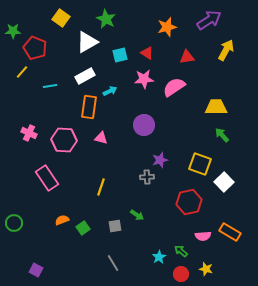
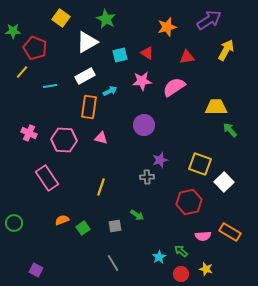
pink star at (144, 79): moved 2 px left, 2 px down
green arrow at (222, 135): moved 8 px right, 5 px up
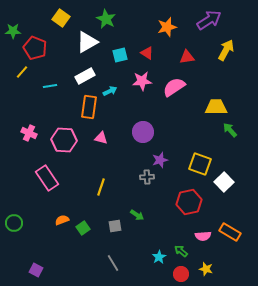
purple circle at (144, 125): moved 1 px left, 7 px down
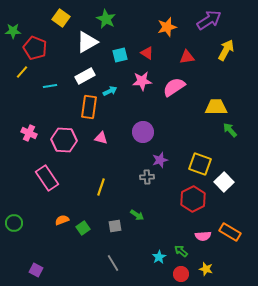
red hexagon at (189, 202): moved 4 px right, 3 px up; rotated 15 degrees counterclockwise
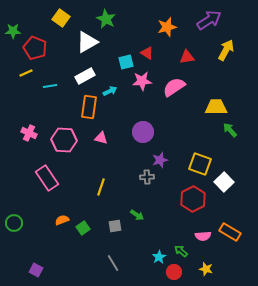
cyan square at (120, 55): moved 6 px right, 7 px down
yellow line at (22, 72): moved 4 px right, 1 px down; rotated 24 degrees clockwise
red circle at (181, 274): moved 7 px left, 2 px up
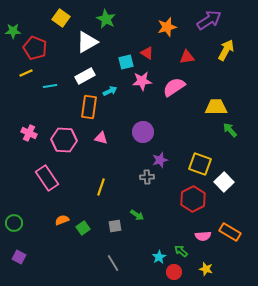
purple square at (36, 270): moved 17 px left, 13 px up
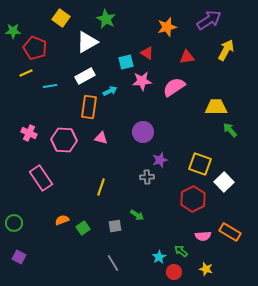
pink rectangle at (47, 178): moved 6 px left
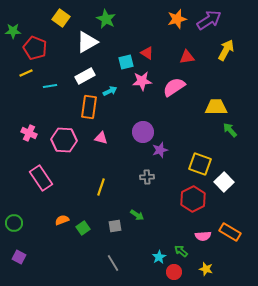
orange star at (167, 27): moved 10 px right, 8 px up
purple star at (160, 160): moved 10 px up
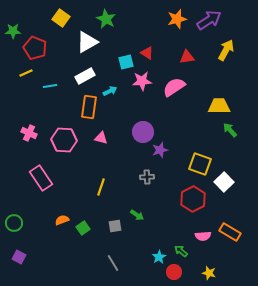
yellow trapezoid at (216, 107): moved 3 px right, 1 px up
yellow star at (206, 269): moved 3 px right, 4 px down
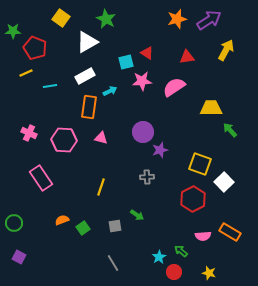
yellow trapezoid at (219, 106): moved 8 px left, 2 px down
